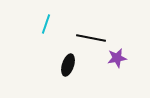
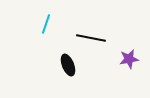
purple star: moved 12 px right, 1 px down
black ellipse: rotated 40 degrees counterclockwise
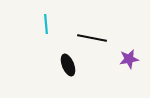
cyan line: rotated 24 degrees counterclockwise
black line: moved 1 px right
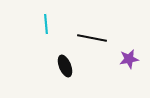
black ellipse: moved 3 px left, 1 px down
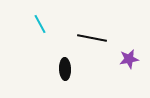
cyan line: moved 6 px left; rotated 24 degrees counterclockwise
black ellipse: moved 3 px down; rotated 20 degrees clockwise
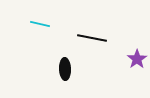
cyan line: rotated 48 degrees counterclockwise
purple star: moved 8 px right; rotated 24 degrees counterclockwise
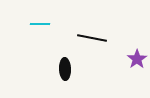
cyan line: rotated 12 degrees counterclockwise
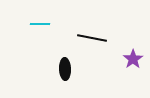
purple star: moved 4 px left
